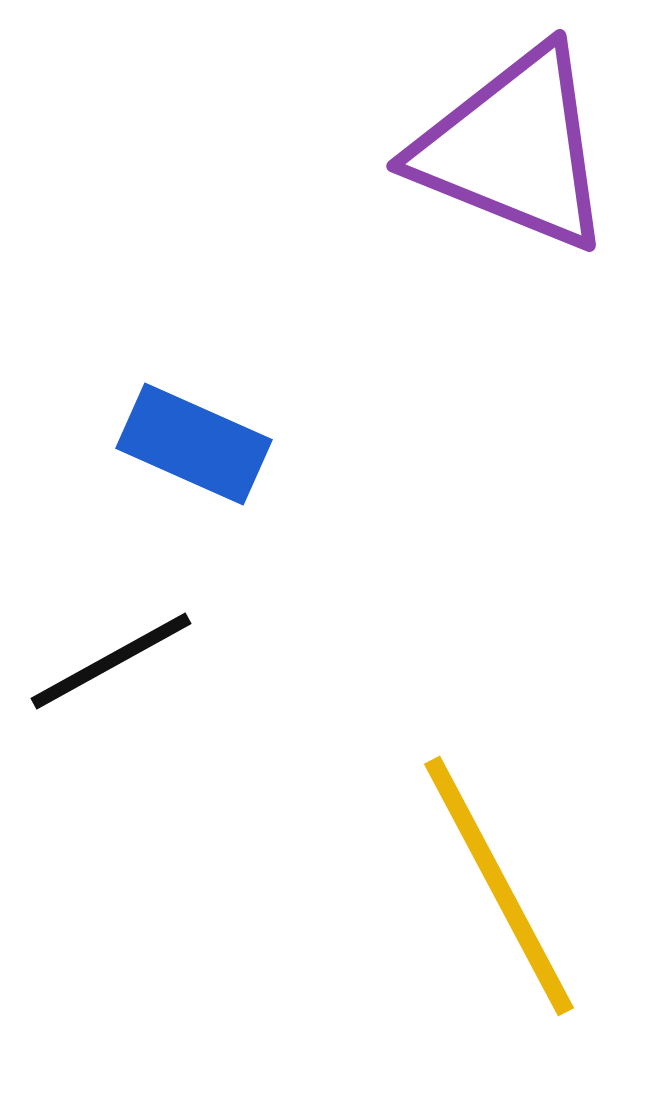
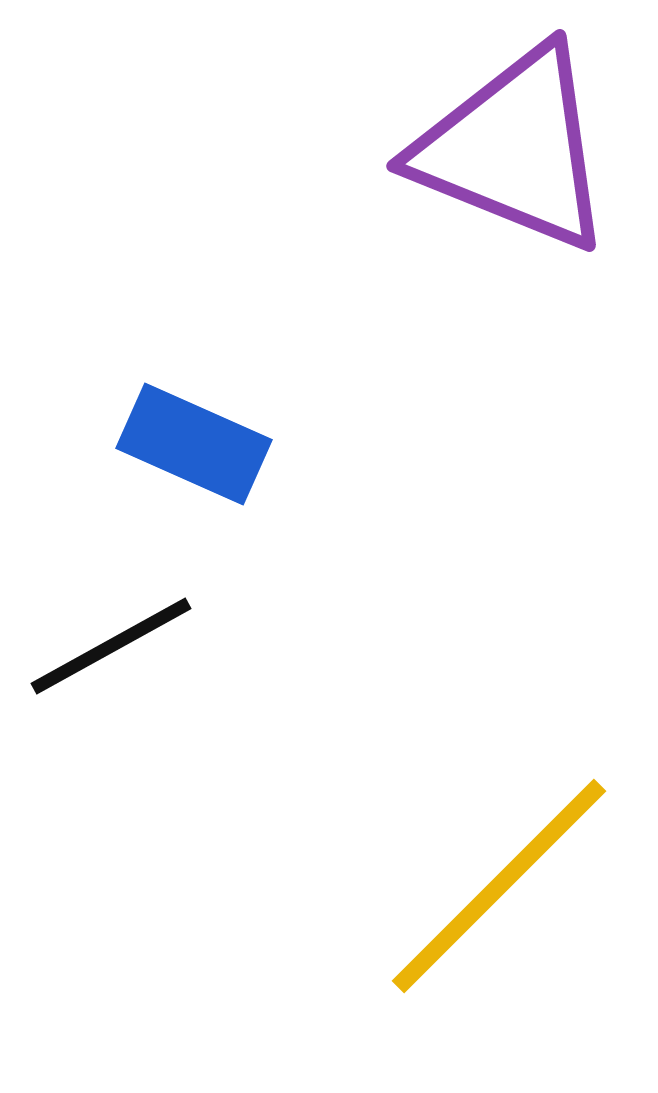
black line: moved 15 px up
yellow line: rotated 73 degrees clockwise
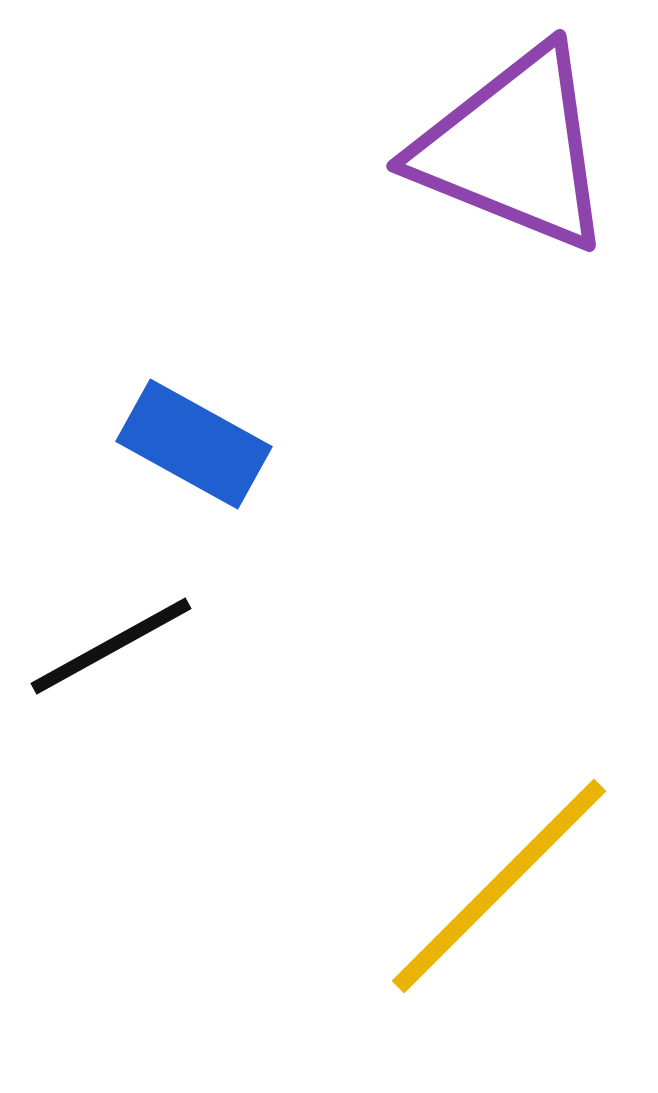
blue rectangle: rotated 5 degrees clockwise
